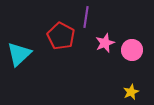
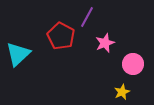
purple line: moved 1 px right; rotated 20 degrees clockwise
pink circle: moved 1 px right, 14 px down
cyan triangle: moved 1 px left
yellow star: moved 9 px left
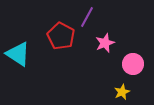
cyan triangle: rotated 44 degrees counterclockwise
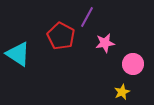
pink star: rotated 12 degrees clockwise
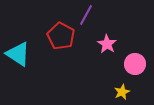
purple line: moved 1 px left, 2 px up
pink star: moved 2 px right, 1 px down; rotated 30 degrees counterclockwise
pink circle: moved 2 px right
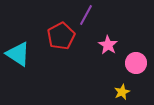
red pentagon: rotated 16 degrees clockwise
pink star: moved 1 px right, 1 px down
pink circle: moved 1 px right, 1 px up
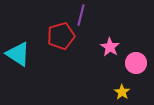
purple line: moved 5 px left; rotated 15 degrees counterclockwise
red pentagon: rotated 12 degrees clockwise
pink star: moved 2 px right, 2 px down
yellow star: rotated 14 degrees counterclockwise
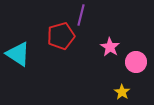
pink circle: moved 1 px up
